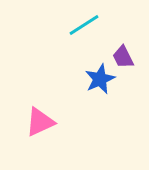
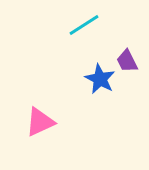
purple trapezoid: moved 4 px right, 4 px down
blue star: rotated 20 degrees counterclockwise
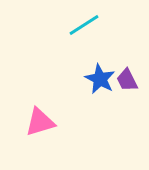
purple trapezoid: moved 19 px down
pink triangle: rotated 8 degrees clockwise
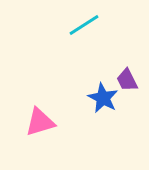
blue star: moved 3 px right, 19 px down
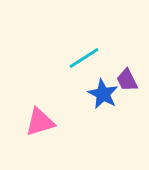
cyan line: moved 33 px down
blue star: moved 4 px up
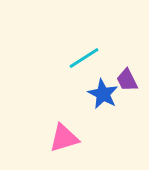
pink triangle: moved 24 px right, 16 px down
